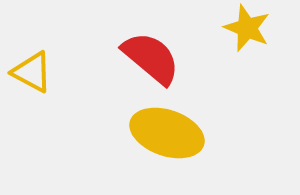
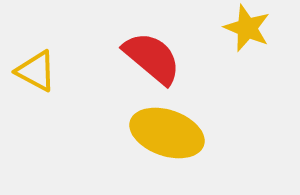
red semicircle: moved 1 px right
yellow triangle: moved 4 px right, 1 px up
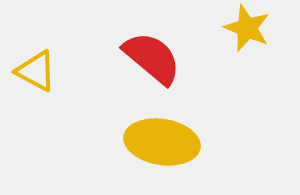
yellow ellipse: moved 5 px left, 9 px down; rotated 10 degrees counterclockwise
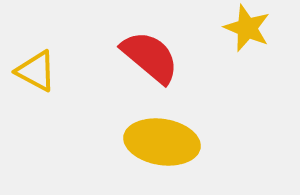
red semicircle: moved 2 px left, 1 px up
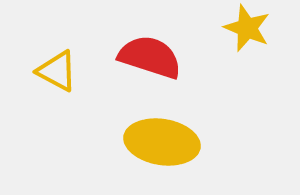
red semicircle: rotated 22 degrees counterclockwise
yellow triangle: moved 21 px right
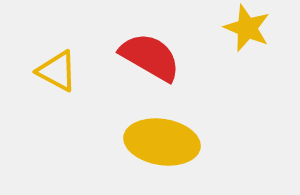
red semicircle: rotated 12 degrees clockwise
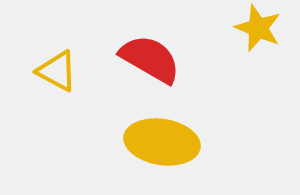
yellow star: moved 11 px right
red semicircle: moved 2 px down
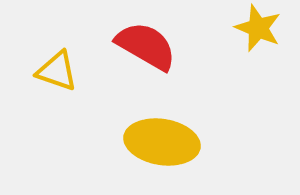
red semicircle: moved 4 px left, 13 px up
yellow triangle: rotated 9 degrees counterclockwise
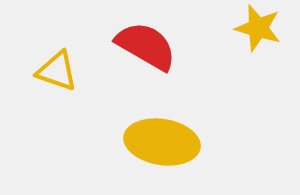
yellow star: rotated 6 degrees counterclockwise
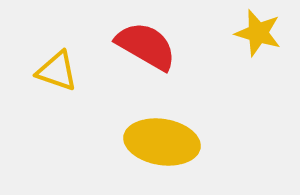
yellow star: moved 5 px down
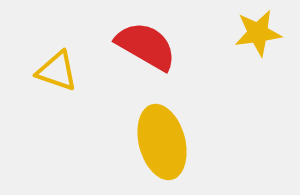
yellow star: rotated 24 degrees counterclockwise
yellow ellipse: rotated 66 degrees clockwise
